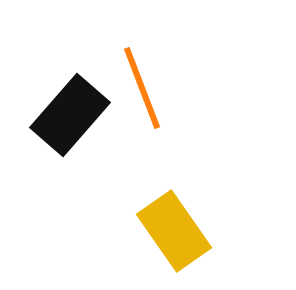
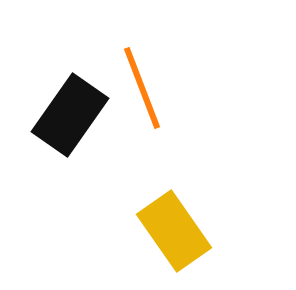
black rectangle: rotated 6 degrees counterclockwise
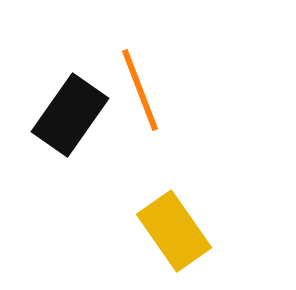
orange line: moved 2 px left, 2 px down
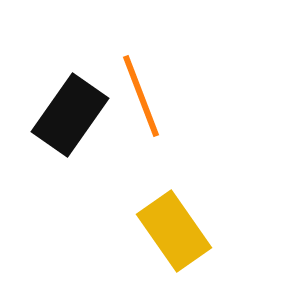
orange line: moved 1 px right, 6 px down
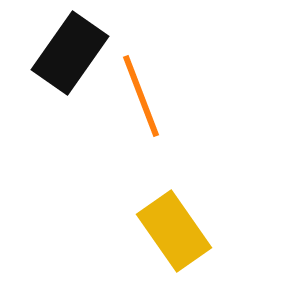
black rectangle: moved 62 px up
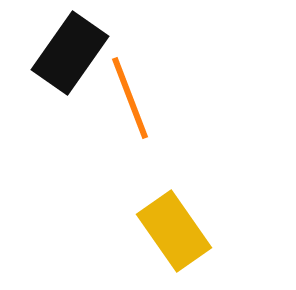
orange line: moved 11 px left, 2 px down
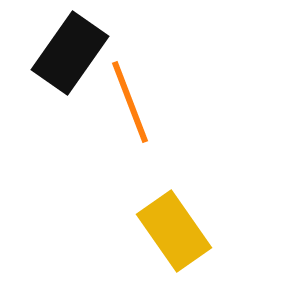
orange line: moved 4 px down
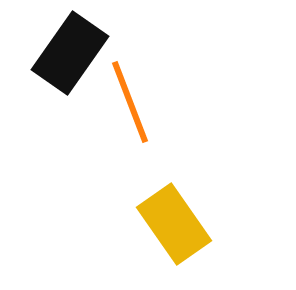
yellow rectangle: moved 7 px up
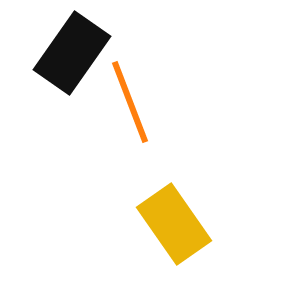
black rectangle: moved 2 px right
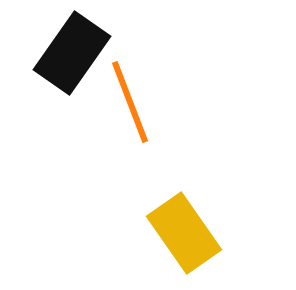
yellow rectangle: moved 10 px right, 9 px down
